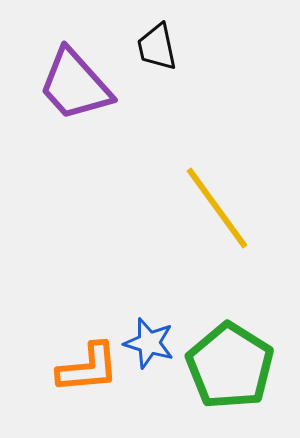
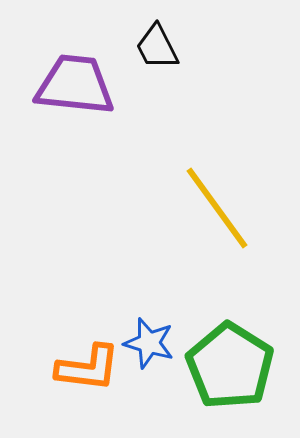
black trapezoid: rotated 15 degrees counterclockwise
purple trapezoid: rotated 138 degrees clockwise
orange L-shape: rotated 12 degrees clockwise
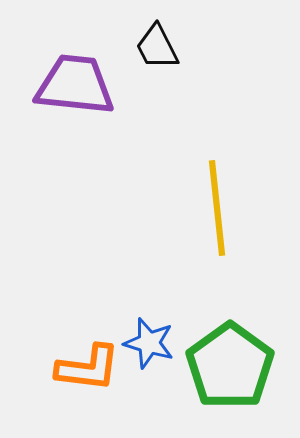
yellow line: rotated 30 degrees clockwise
green pentagon: rotated 4 degrees clockwise
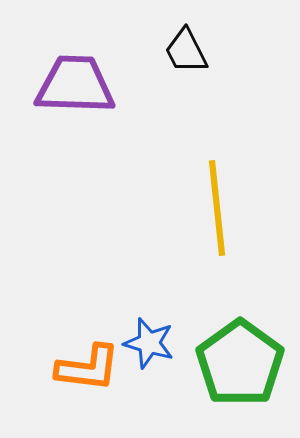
black trapezoid: moved 29 px right, 4 px down
purple trapezoid: rotated 4 degrees counterclockwise
green pentagon: moved 10 px right, 3 px up
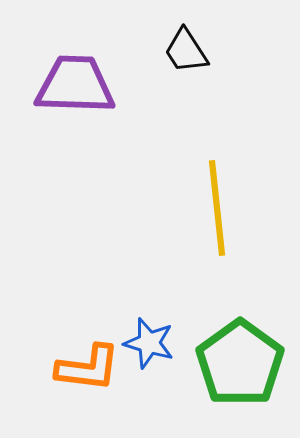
black trapezoid: rotated 6 degrees counterclockwise
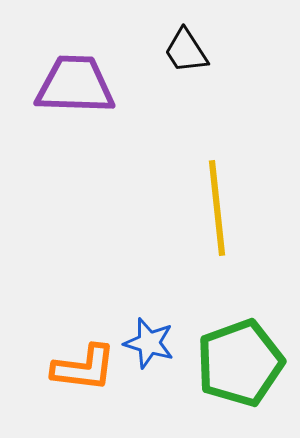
green pentagon: rotated 16 degrees clockwise
orange L-shape: moved 4 px left
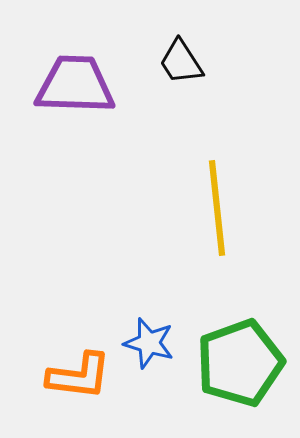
black trapezoid: moved 5 px left, 11 px down
orange L-shape: moved 5 px left, 8 px down
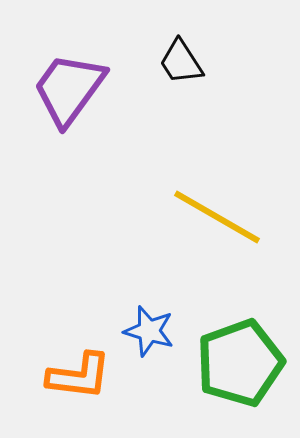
purple trapezoid: moved 6 px left, 4 px down; rotated 56 degrees counterclockwise
yellow line: moved 9 px down; rotated 54 degrees counterclockwise
blue star: moved 12 px up
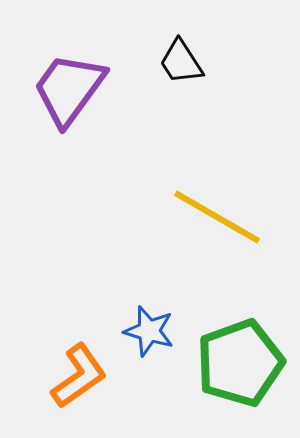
orange L-shape: rotated 42 degrees counterclockwise
